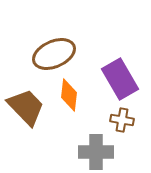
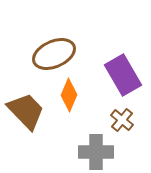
purple rectangle: moved 3 px right, 4 px up
orange diamond: rotated 16 degrees clockwise
brown trapezoid: moved 4 px down
brown cross: rotated 30 degrees clockwise
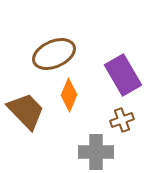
brown cross: rotated 30 degrees clockwise
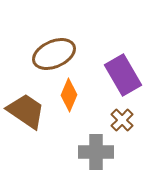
brown trapezoid: rotated 12 degrees counterclockwise
brown cross: rotated 25 degrees counterclockwise
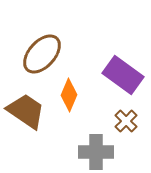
brown ellipse: moved 12 px left; rotated 24 degrees counterclockwise
purple rectangle: rotated 24 degrees counterclockwise
brown cross: moved 4 px right, 1 px down
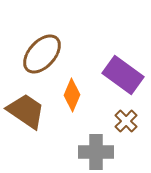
orange diamond: moved 3 px right
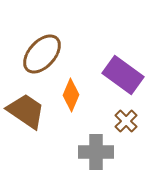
orange diamond: moved 1 px left
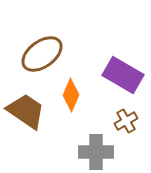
brown ellipse: rotated 12 degrees clockwise
purple rectangle: rotated 6 degrees counterclockwise
brown cross: rotated 15 degrees clockwise
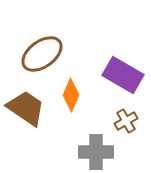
brown trapezoid: moved 3 px up
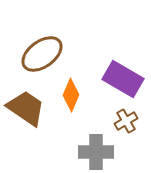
purple rectangle: moved 4 px down
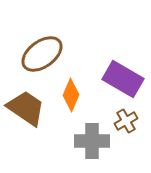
gray cross: moved 4 px left, 11 px up
